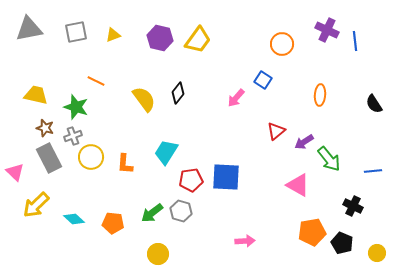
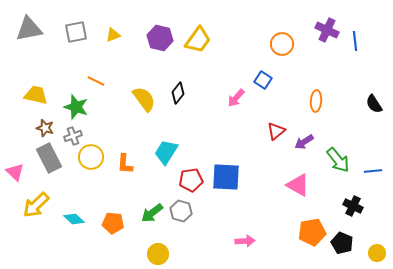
orange ellipse at (320, 95): moved 4 px left, 6 px down
green arrow at (329, 159): moved 9 px right, 1 px down
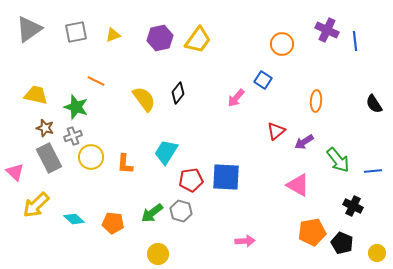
gray triangle at (29, 29): rotated 24 degrees counterclockwise
purple hexagon at (160, 38): rotated 25 degrees counterclockwise
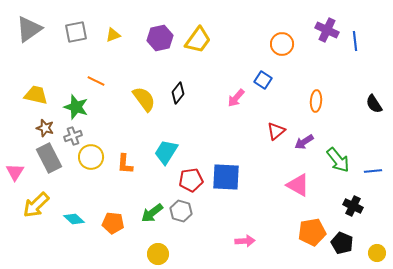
pink triangle at (15, 172): rotated 18 degrees clockwise
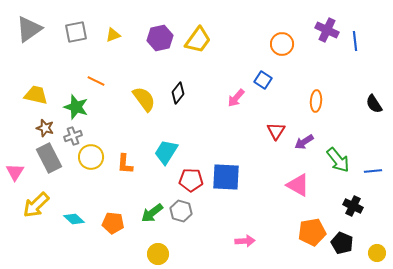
red triangle at (276, 131): rotated 18 degrees counterclockwise
red pentagon at (191, 180): rotated 10 degrees clockwise
